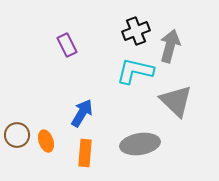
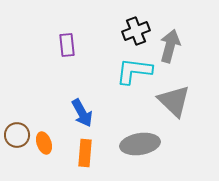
purple rectangle: rotated 20 degrees clockwise
cyan L-shape: moved 1 px left; rotated 6 degrees counterclockwise
gray triangle: moved 2 px left
blue arrow: rotated 120 degrees clockwise
orange ellipse: moved 2 px left, 2 px down
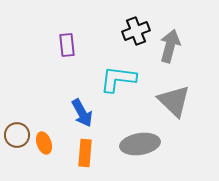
cyan L-shape: moved 16 px left, 8 px down
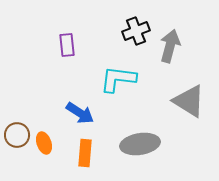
gray triangle: moved 15 px right; rotated 12 degrees counterclockwise
blue arrow: moved 2 px left; rotated 28 degrees counterclockwise
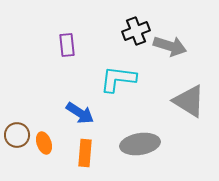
gray arrow: rotated 92 degrees clockwise
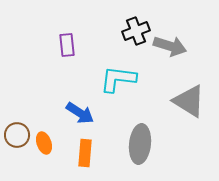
gray ellipse: rotated 75 degrees counterclockwise
